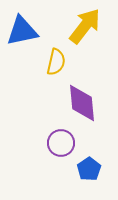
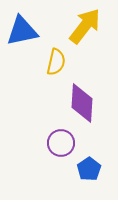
purple diamond: rotated 9 degrees clockwise
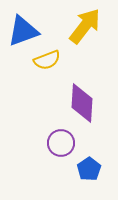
blue triangle: moved 1 px right; rotated 8 degrees counterclockwise
yellow semicircle: moved 9 px left, 2 px up; rotated 56 degrees clockwise
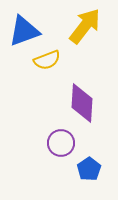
blue triangle: moved 1 px right
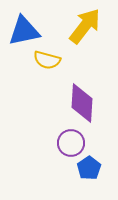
blue triangle: rotated 8 degrees clockwise
yellow semicircle: rotated 36 degrees clockwise
purple circle: moved 10 px right
blue pentagon: moved 1 px up
